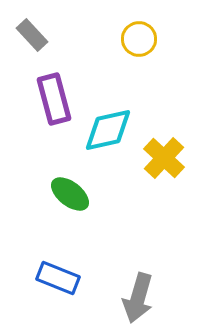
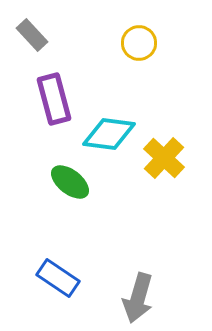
yellow circle: moved 4 px down
cyan diamond: moved 1 px right, 4 px down; rotated 20 degrees clockwise
green ellipse: moved 12 px up
blue rectangle: rotated 12 degrees clockwise
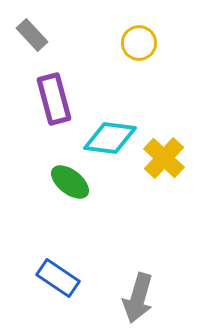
cyan diamond: moved 1 px right, 4 px down
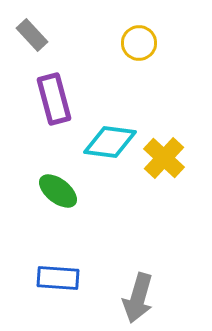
cyan diamond: moved 4 px down
green ellipse: moved 12 px left, 9 px down
blue rectangle: rotated 30 degrees counterclockwise
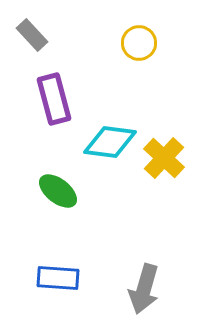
gray arrow: moved 6 px right, 9 px up
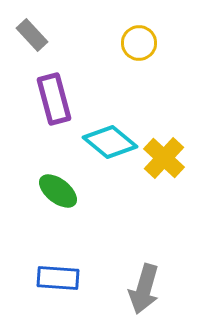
cyan diamond: rotated 32 degrees clockwise
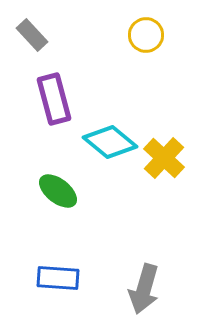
yellow circle: moved 7 px right, 8 px up
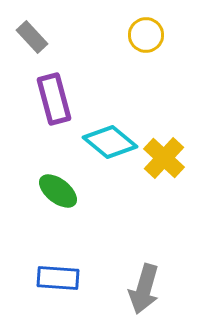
gray rectangle: moved 2 px down
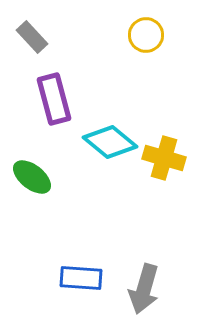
yellow cross: rotated 27 degrees counterclockwise
green ellipse: moved 26 px left, 14 px up
blue rectangle: moved 23 px right
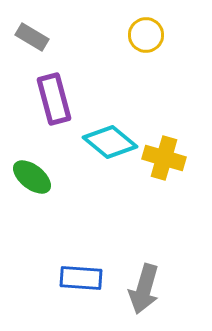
gray rectangle: rotated 16 degrees counterclockwise
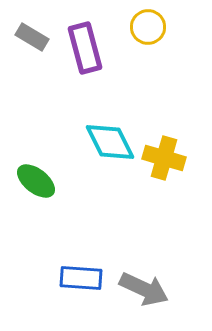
yellow circle: moved 2 px right, 8 px up
purple rectangle: moved 31 px right, 51 px up
cyan diamond: rotated 24 degrees clockwise
green ellipse: moved 4 px right, 4 px down
gray arrow: rotated 81 degrees counterclockwise
